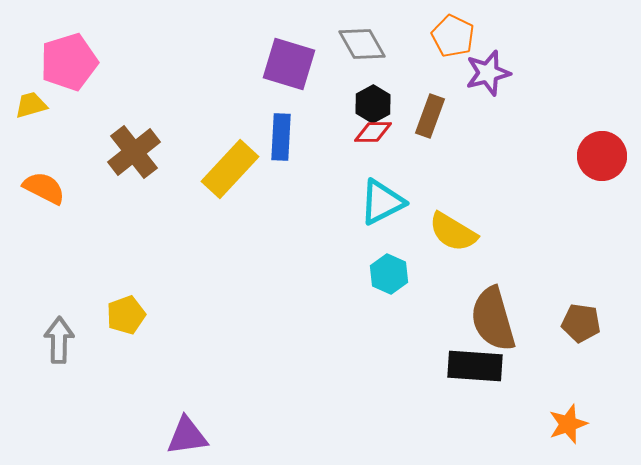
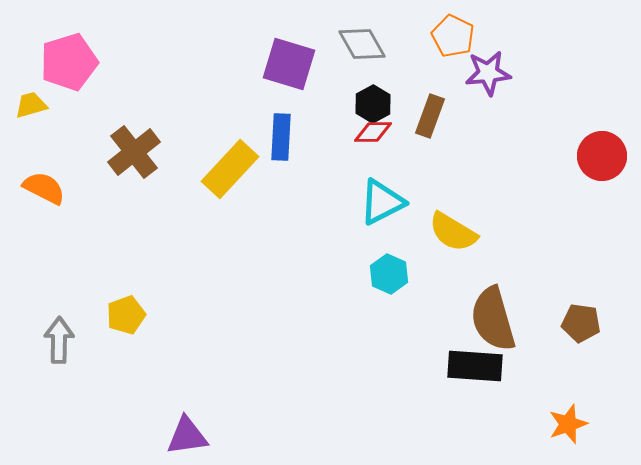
purple star: rotated 9 degrees clockwise
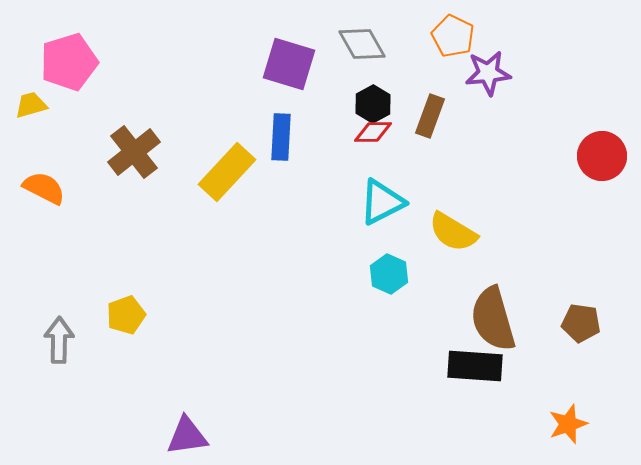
yellow rectangle: moved 3 px left, 3 px down
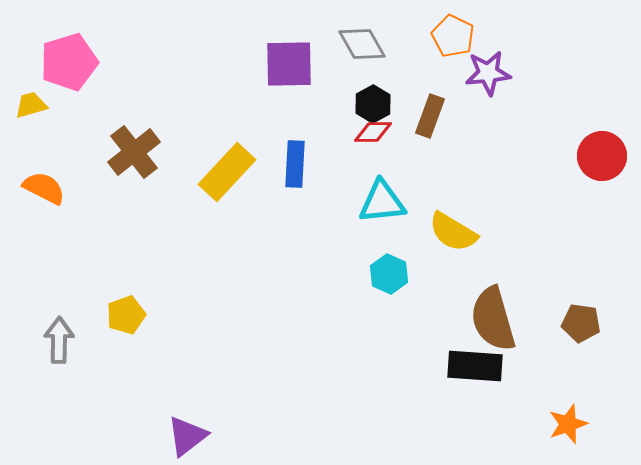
purple square: rotated 18 degrees counterclockwise
blue rectangle: moved 14 px right, 27 px down
cyan triangle: rotated 21 degrees clockwise
purple triangle: rotated 30 degrees counterclockwise
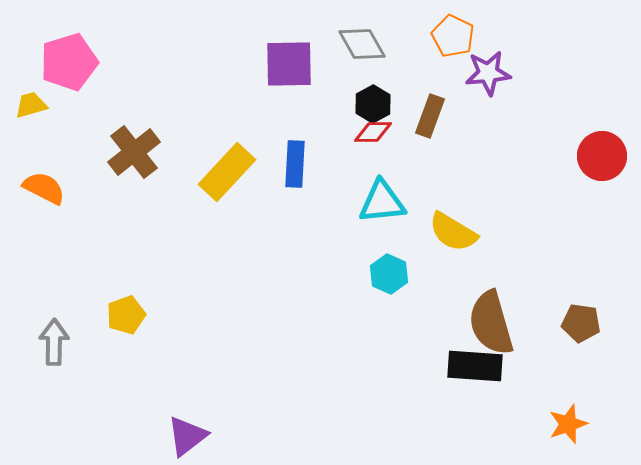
brown semicircle: moved 2 px left, 4 px down
gray arrow: moved 5 px left, 2 px down
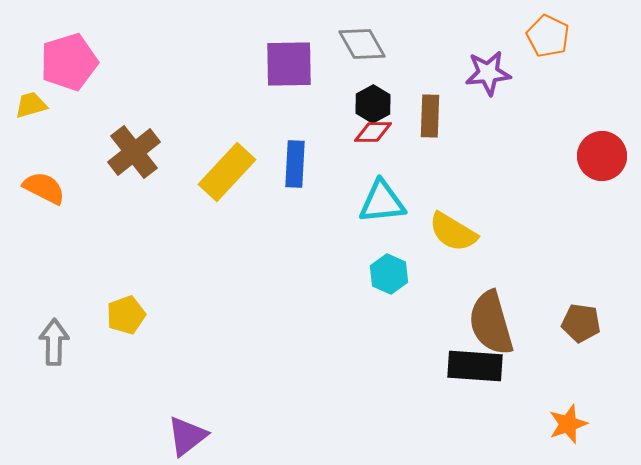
orange pentagon: moved 95 px right
brown rectangle: rotated 18 degrees counterclockwise
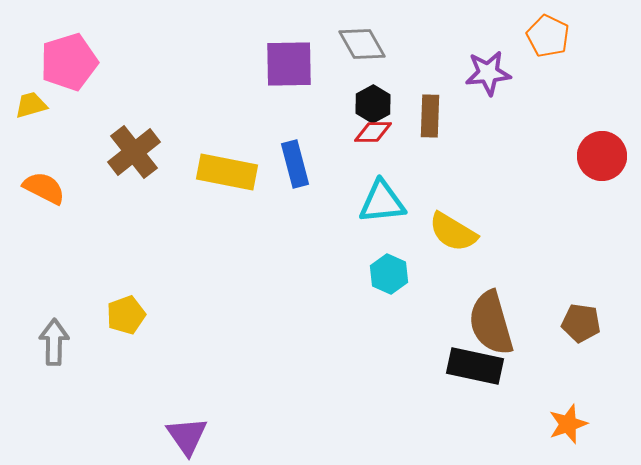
blue rectangle: rotated 18 degrees counterclockwise
yellow rectangle: rotated 58 degrees clockwise
black rectangle: rotated 8 degrees clockwise
purple triangle: rotated 27 degrees counterclockwise
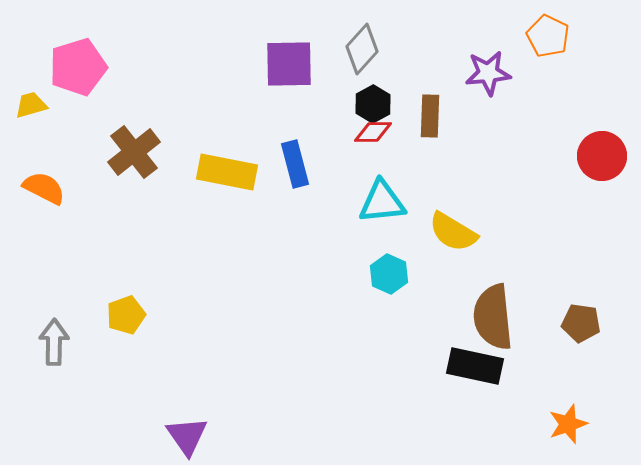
gray diamond: moved 5 px down; rotated 72 degrees clockwise
pink pentagon: moved 9 px right, 5 px down
brown semicircle: moved 2 px right, 6 px up; rotated 10 degrees clockwise
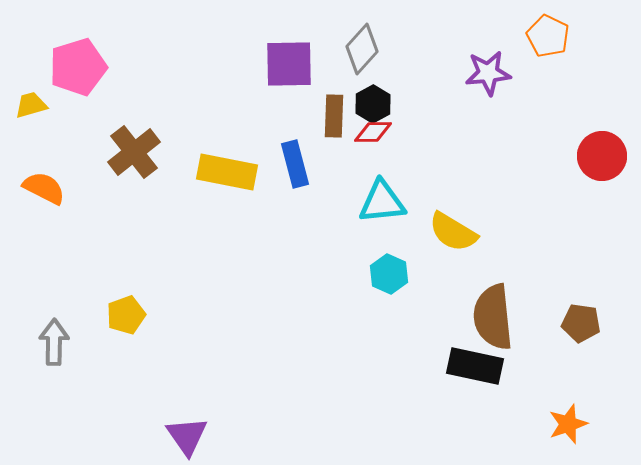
brown rectangle: moved 96 px left
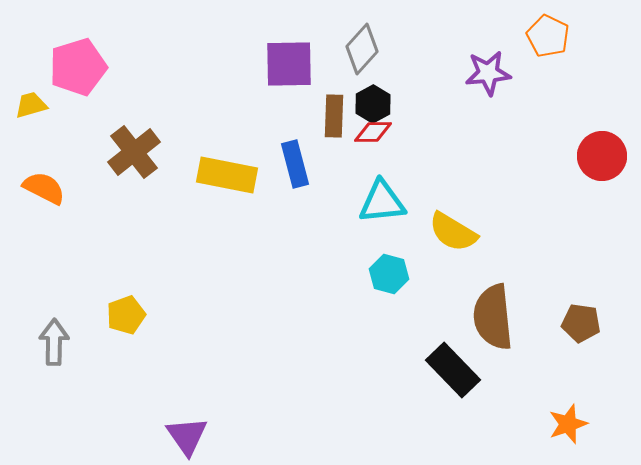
yellow rectangle: moved 3 px down
cyan hexagon: rotated 9 degrees counterclockwise
black rectangle: moved 22 px left, 4 px down; rotated 34 degrees clockwise
